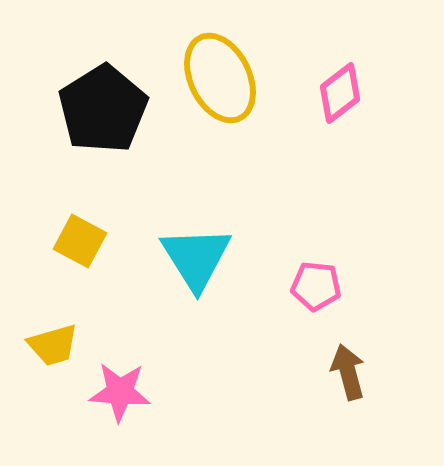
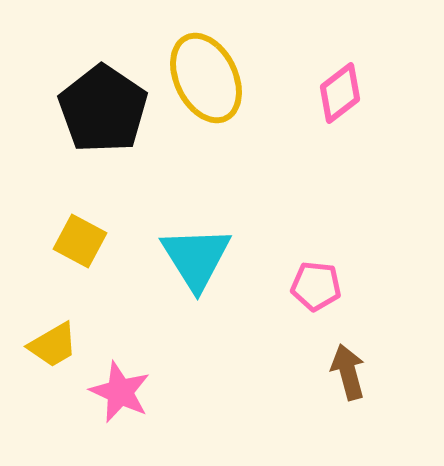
yellow ellipse: moved 14 px left
black pentagon: rotated 6 degrees counterclockwise
yellow trapezoid: rotated 14 degrees counterclockwise
pink star: rotated 20 degrees clockwise
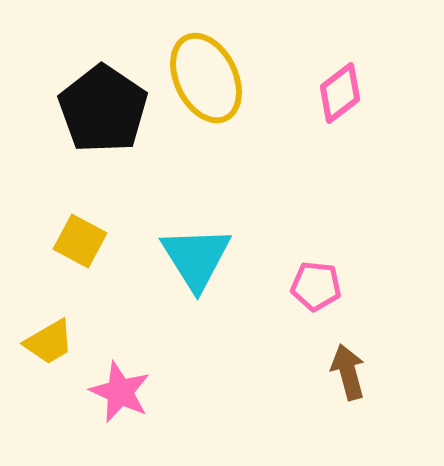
yellow trapezoid: moved 4 px left, 3 px up
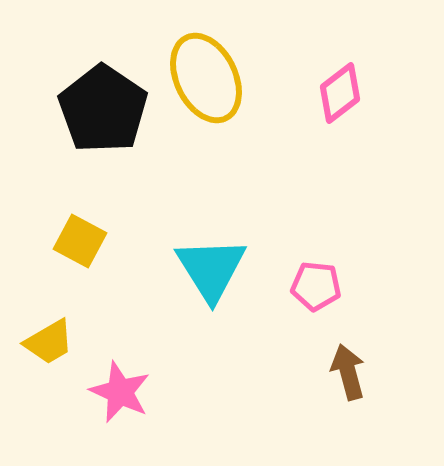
cyan triangle: moved 15 px right, 11 px down
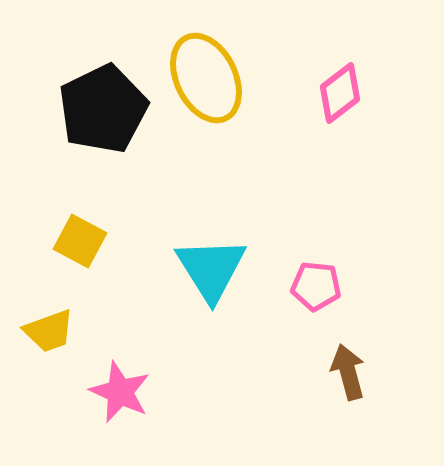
black pentagon: rotated 12 degrees clockwise
yellow trapezoid: moved 11 px up; rotated 10 degrees clockwise
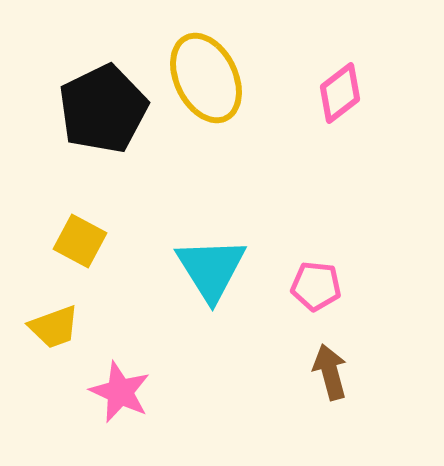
yellow trapezoid: moved 5 px right, 4 px up
brown arrow: moved 18 px left
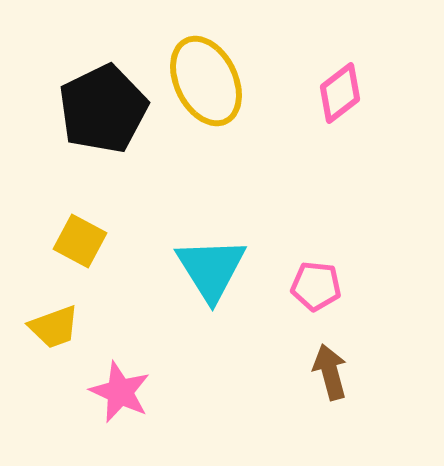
yellow ellipse: moved 3 px down
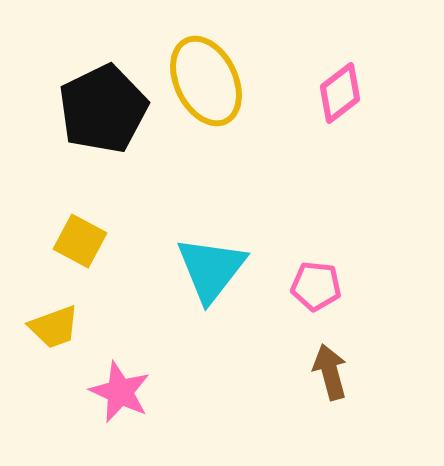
cyan triangle: rotated 10 degrees clockwise
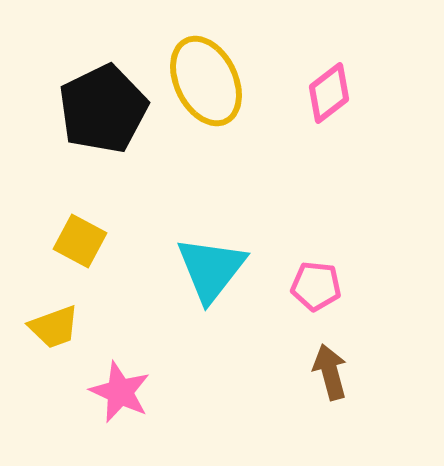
pink diamond: moved 11 px left
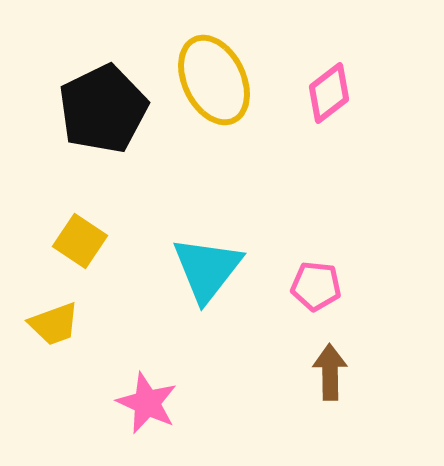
yellow ellipse: moved 8 px right, 1 px up
yellow square: rotated 6 degrees clockwise
cyan triangle: moved 4 px left
yellow trapezoid: moved 3 px up
brown arrow: rotated 14 degrees clockwise
pink star: moved 27 px right, 11 px down
